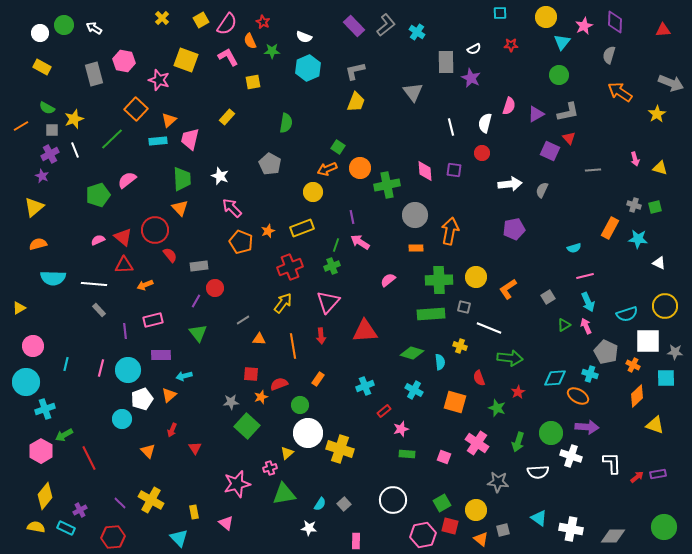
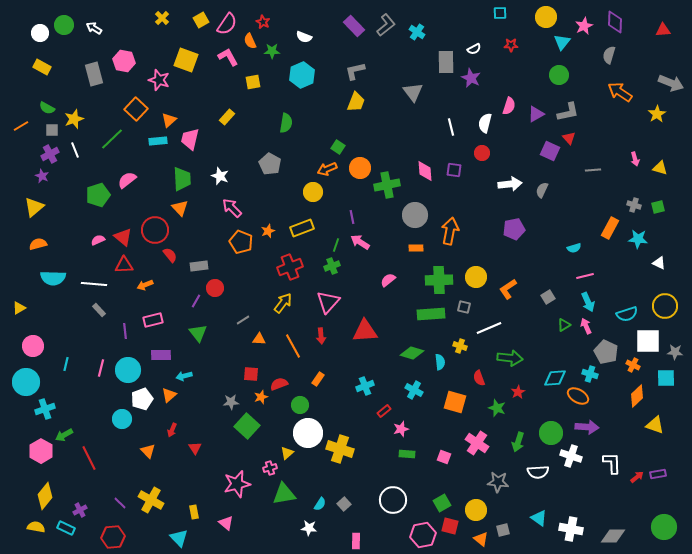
cyan hexagon at (308, 68): moved 6 px left, 7 px down
green square at (655, 207): moved 3 px right
white line at (489, 328): rotated 45 degrees counterclockwise
orange line at (293, 346): rotated 20 degrees counterclockwise
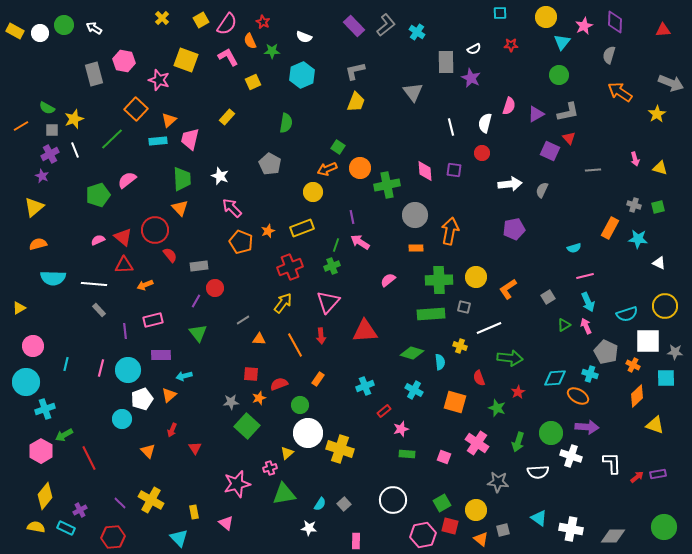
yellow rectangle at (42, 67): moved 27 px left, 36 px up
yellow square at (253, 82): rotated 14 degrees counterclockwise
orange line at (293, 346): moved 2 px right, 1 px up
orange star at (261, 397): moved 2 px left, 1 px down
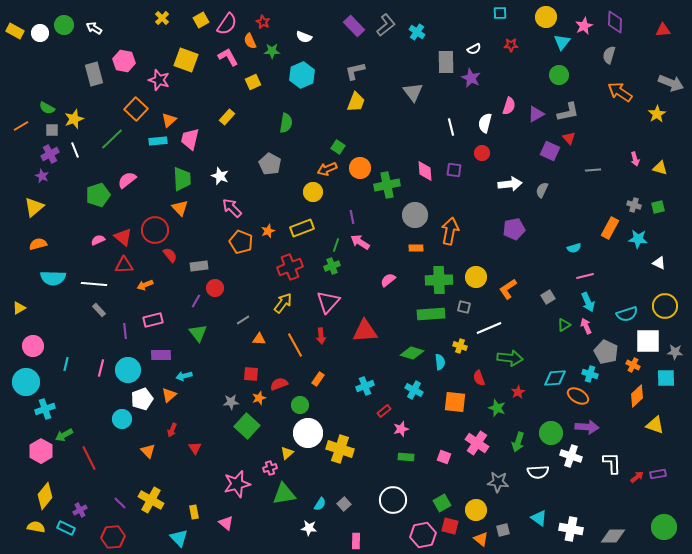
orange square at (455, 402): rotated 10 degrees counterclockwise
green rectangle at (407, 454): moved 1 px left, 3 px down
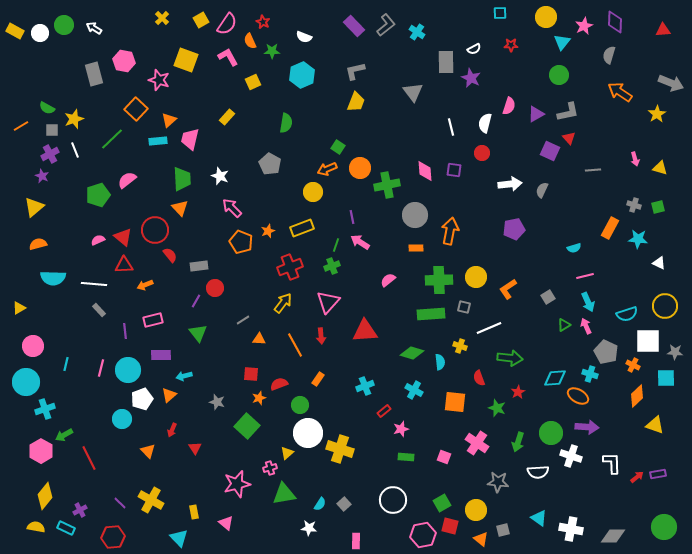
gray star at (231, 402): moved 14 px left; rotated 21 degrees clockwise
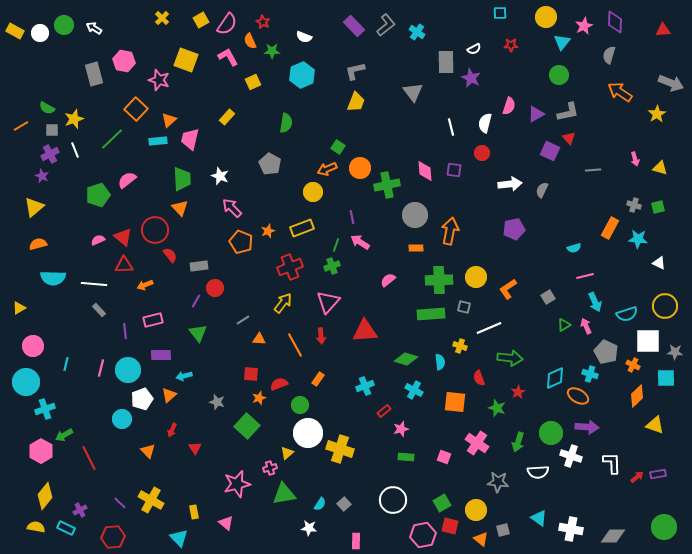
cyan arrow at (588, 302): moved 7 px right
green diamond at (412, 353): moved 6 px left, 6 px down
cyan diamond at (555, 378): rotated 20 degrees counterclockwise
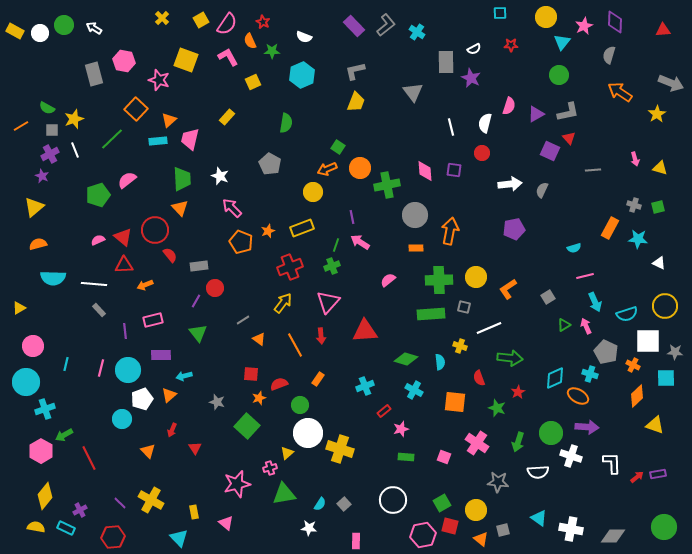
orange triangle at (259, 339): rotated 32 degrees clockwise
